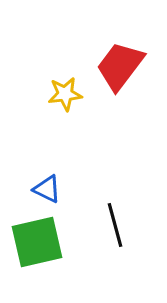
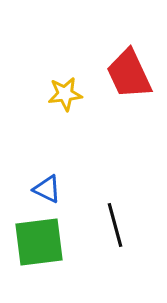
red trapezoid: moved 9 px right, 8 px down; rotated 62 degrees counterclockwise
green square: moved 2 px right; rotated 6 degrees clockwise
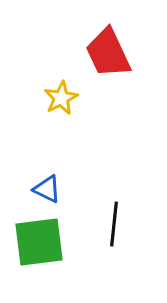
red trapezoid: moved 21 px left, 21 px up
yellow star: moved 4 px left, 4 px down; rotated 20 degrees counterclockwise
black line: moved 1 px left, 1 px up; rotated 21 degrees clockwise
